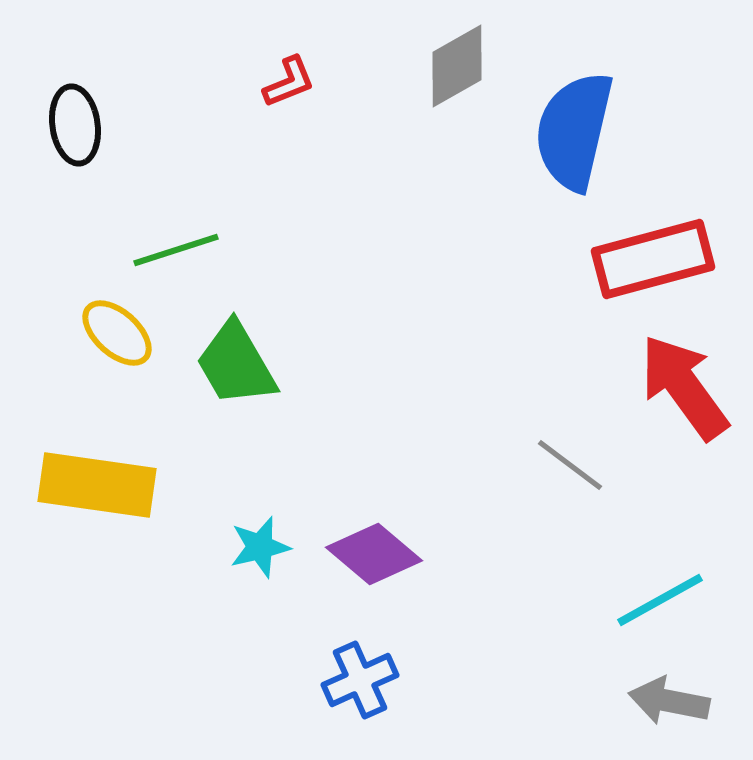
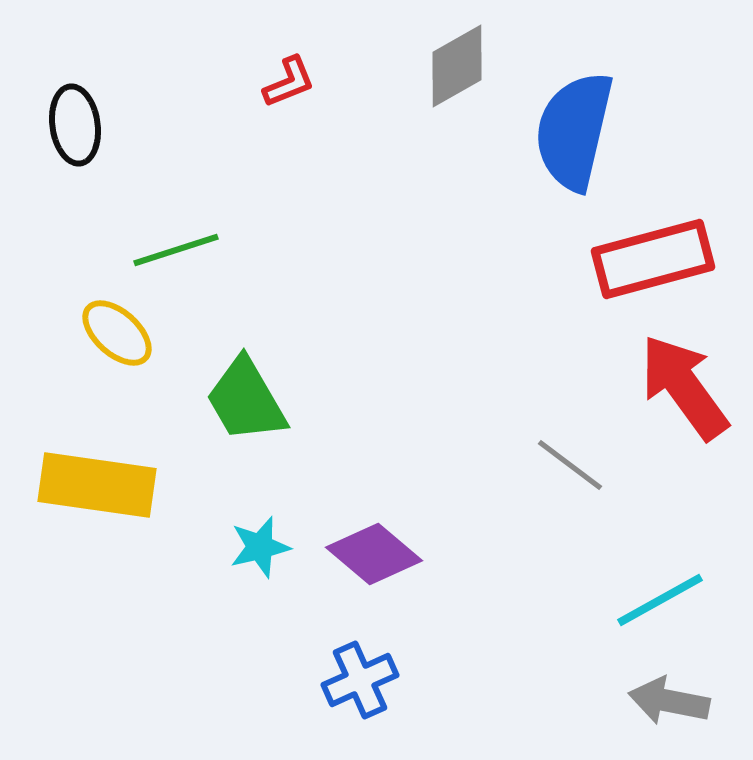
green trapezoid: moved 10 px right, 36 px down
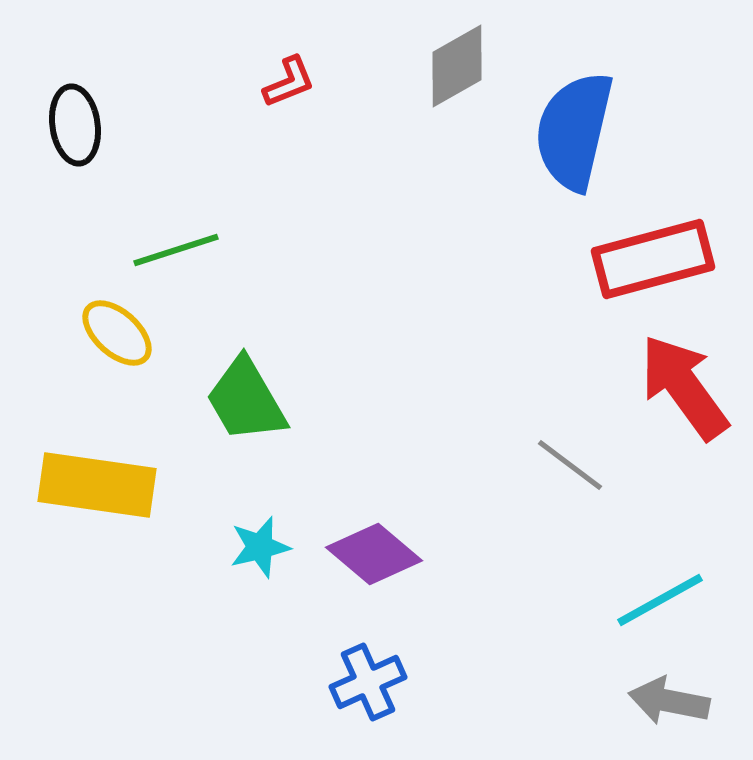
blue cross: moved 8 px right, 2 px down
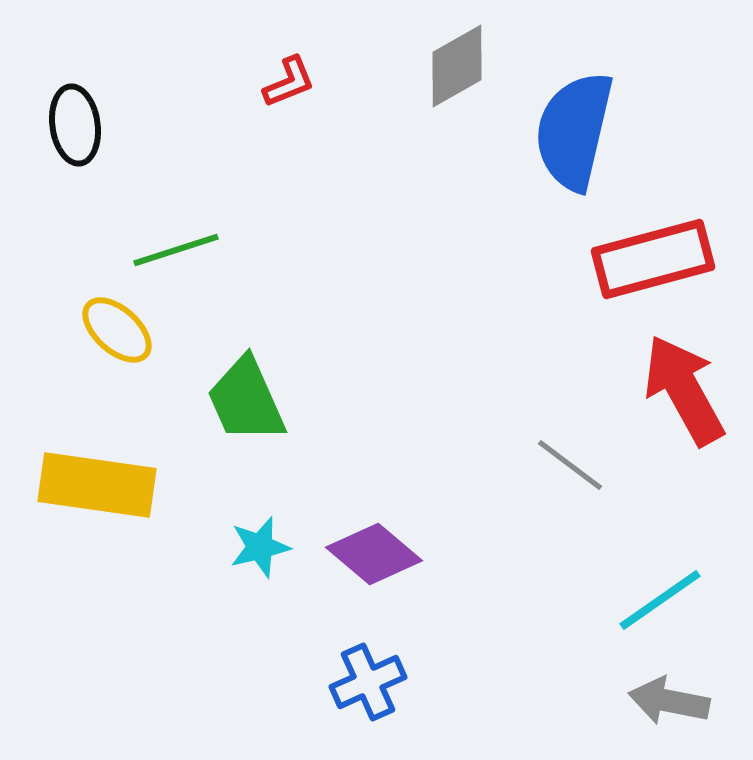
yellow ellipse: moved 3 px up
red arrow: moved 3 px down; rotated 7 degrees clockwise
green trapezoid: rotated 6 degrees clockwise
cyan line: rotated 6 degrees counterclockwise
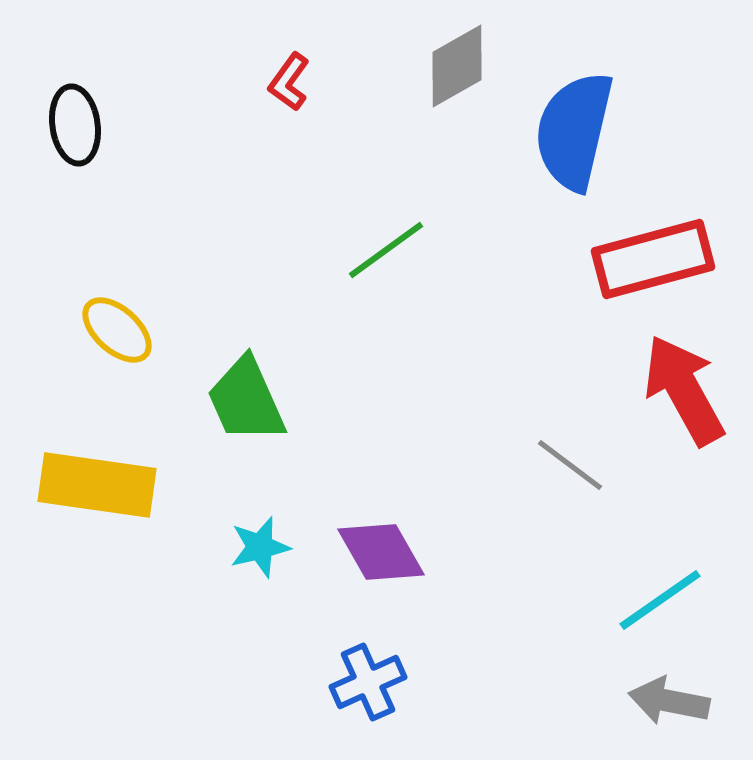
red L-shape: rotated 148 degrees clockwise
green line: moved 210 px right; rotated 18 degrees counterclockwise
purple diamond: moved 7 px right, 2 px up; rotated 20 degrees clockwise
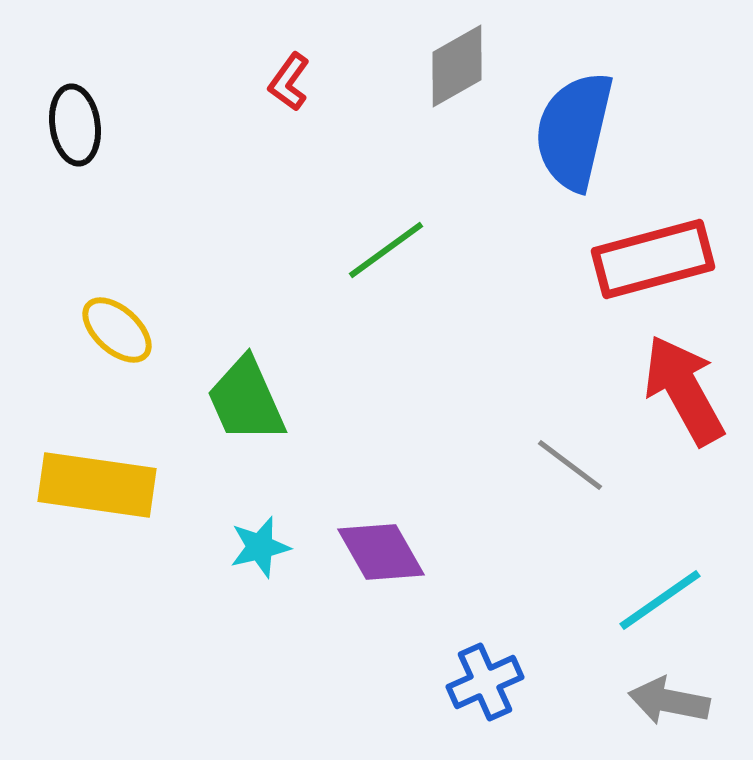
blue cross: moved 117 px right
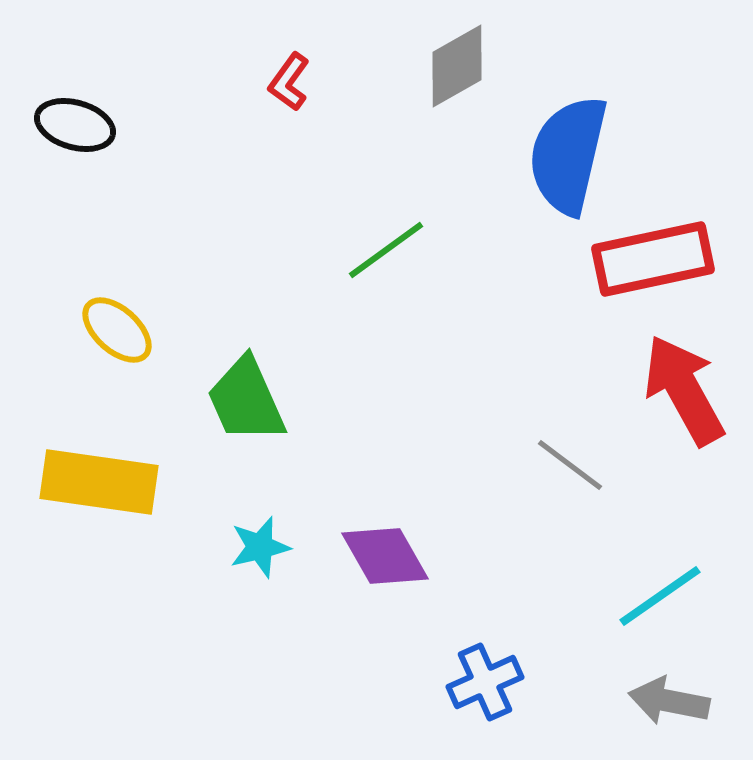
black ellipse: rotated 66 degrees counterclockwise
blue semicircle: moved 6 px left, 24 px down
red rectangle: rotated 3 degrees clockwise
yellow rectangle: moved 2 px right, 3 px up
purple diamond: moved 4 px right, 4 px down
cyan line: moved 4 px up
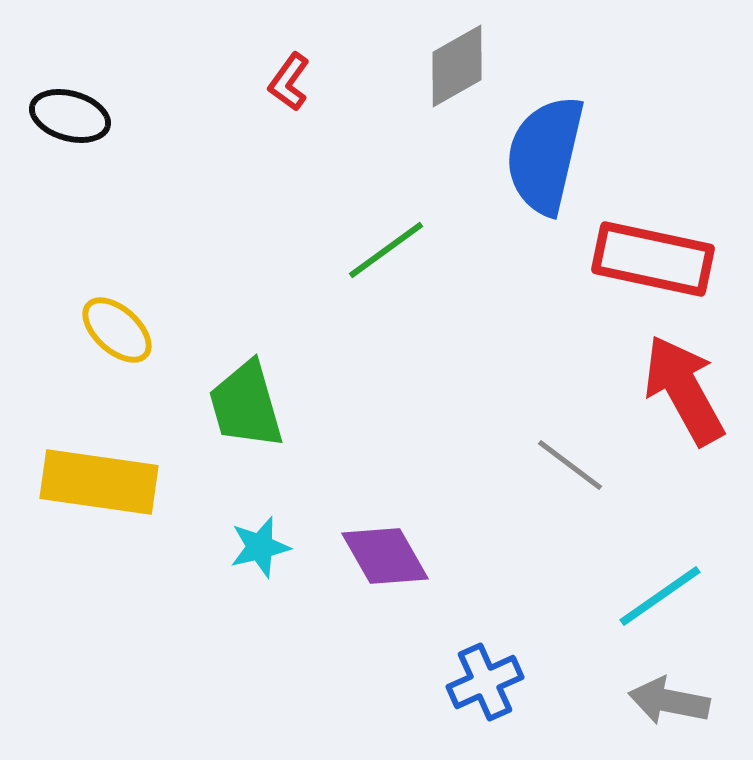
black ellipse: moved 5 px left, 9 px up
blue semicircle: moved 23 px left
red rectangle: rotated 24 degrees clockwise
green trapezoid: moved 5 px down; rotated 8 degrees clockwise
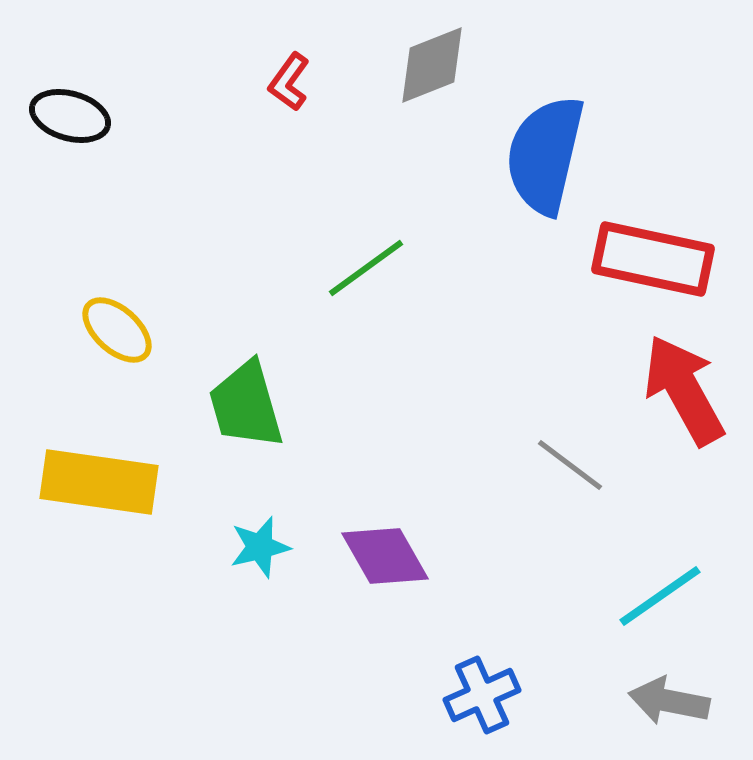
gray diamond: moved 25 px left, 1 px up; rotated 8 degrees clockwise
green line: moved 20 px left, 18 px down
blue cross: moved 3 px left, 13 px down
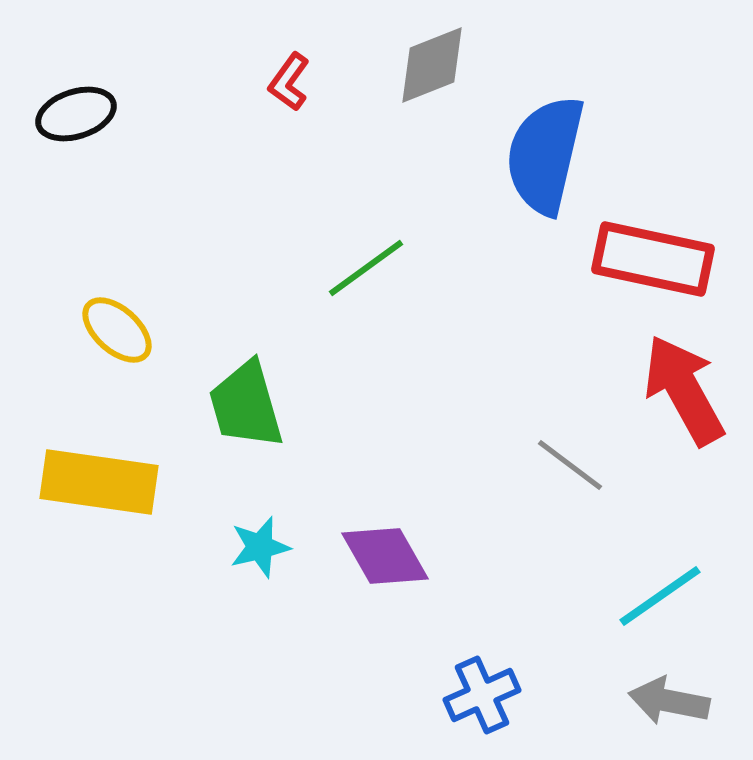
black ellipse: moved 6 px right, 2 px up; rotated 34 degrees counterclockwise
